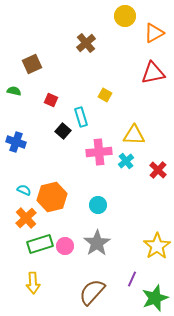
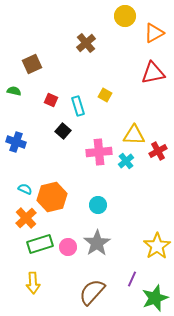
cyan rectangle: moved 3 px left, 11 px up
red cross: moved 19 px up; rotated 18 degrees clockwise
cyan semicircle: moved 1 px right, 1 px up
pink circle: moved 3 px right, 1 px down
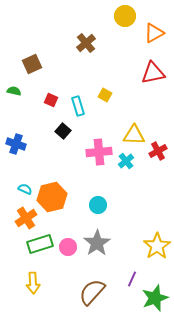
blue cross: moved 2 px down
orange cross: rotated 10 degrees clockwise
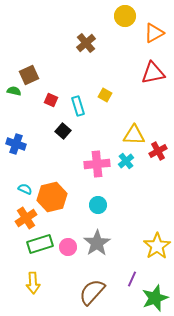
brown square: moved 3 px left, 11 px down
pink cross: moved 2 px left, 12 px down
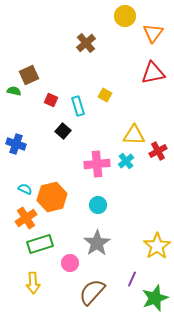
orange triangle: moved 1 px left; rotated 25 degrees counterclockwise
pink circle: moved 2 px right, 16 px down
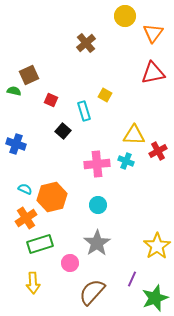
cyan rectangle: moved 6 px right, 5 px down
cyan cross: rotated 28 degrees counterclockwise
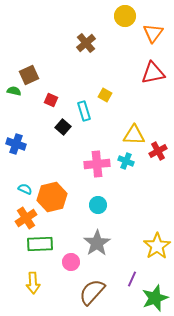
black square: moved 4 px up
green rectangle: rotated 15 degrees clockwise
pink circle: moved 1 px right, 1 px up
